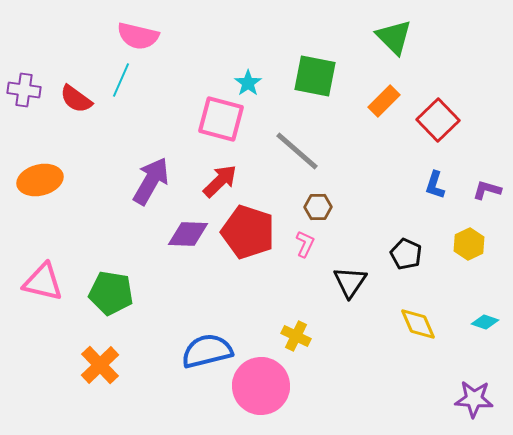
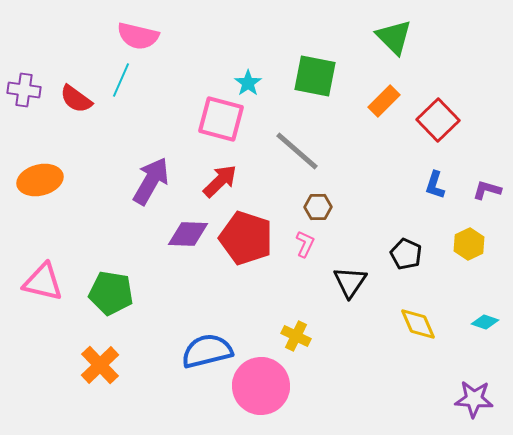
red pentagon: moved 2 px left, 6 px down
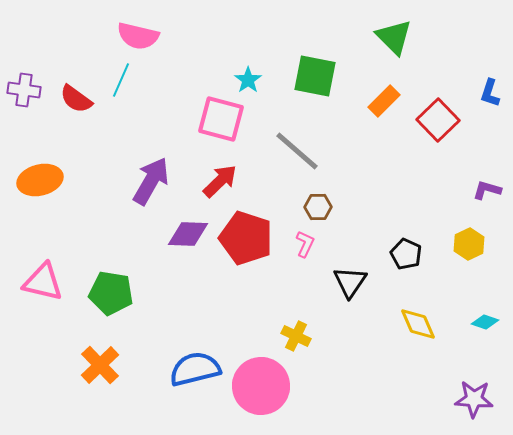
cyan star: moved 3 px up
blue L-shape: moved 55 px right, 92 px up
blue semicircle: moved 12 px left, 18 px down
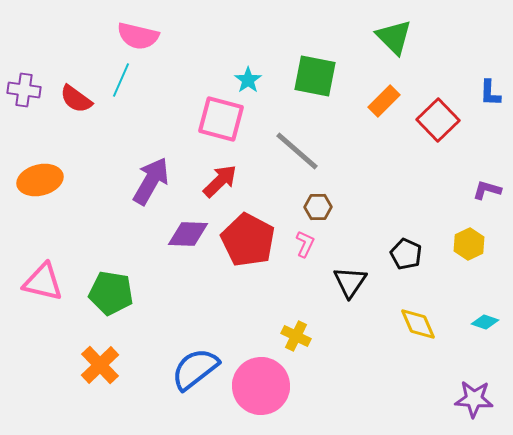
blue L-shape: rotated 16 degrees counterclockwise
red pentagon: moved 2 px right, 2 px down; rotated 10 degrees clockwise
blue semicircle: rotated 24 degrees counterclockwise
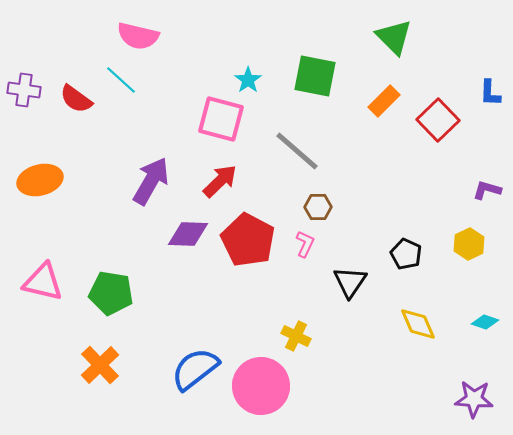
cyan line: rotated 72 degrees counterclockwise
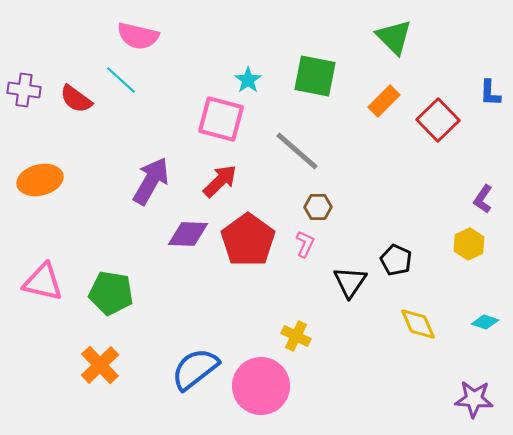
purple L-shape: moved 4 px left, 9 px down; rotated 72 degrees counterclockwise
red pentagon: rotated 8 degrees clockwise
black pentagon: moved 10 px left, 6 px down
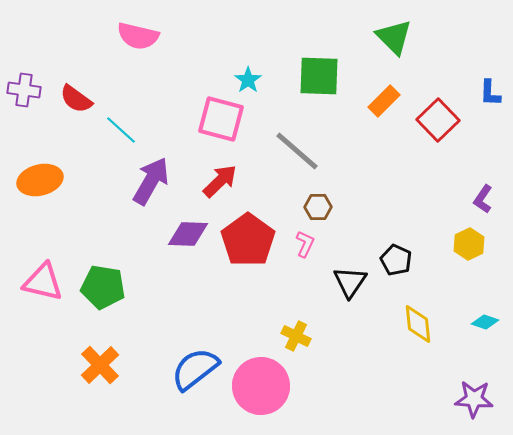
green square: moved 4 px right; rotated 9 degrees counterclockwise
cyan line: moved 50 px down
green pentagon: moved 8 px left, 6 px up
yellow diamond: rotated 18 degrees clockwise
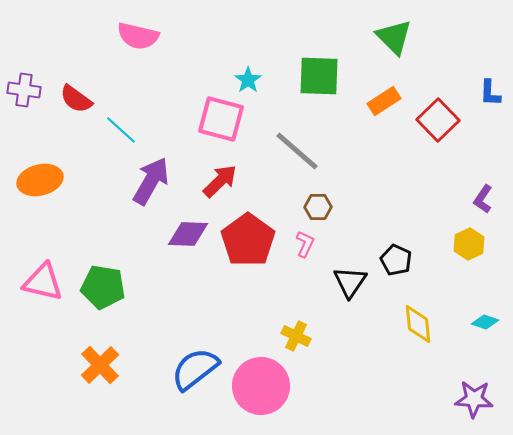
orange rectangle: rotated 12 degrees clockwise
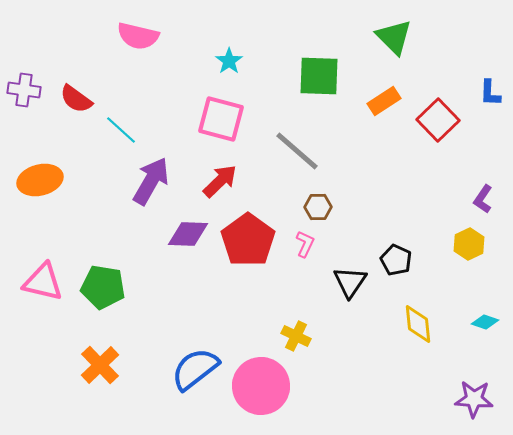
cyan star: moved 19 px left, 19 px up
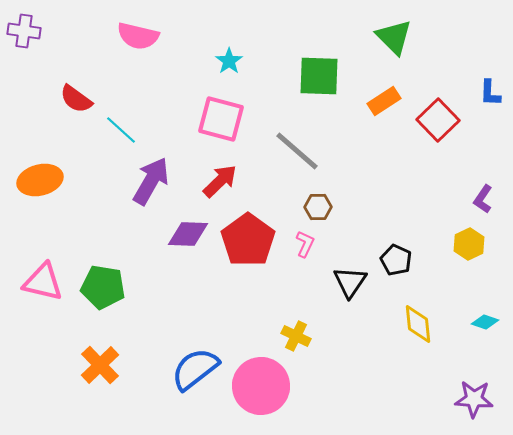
purple cross: moved 59 px up
